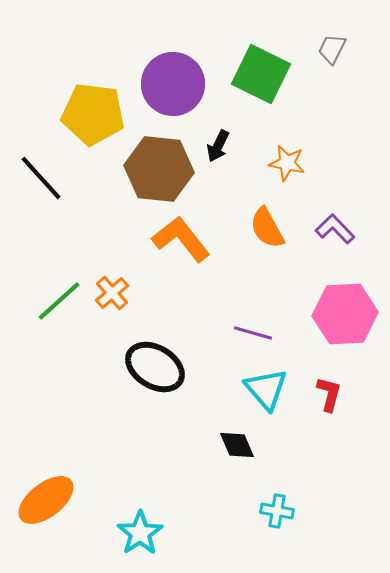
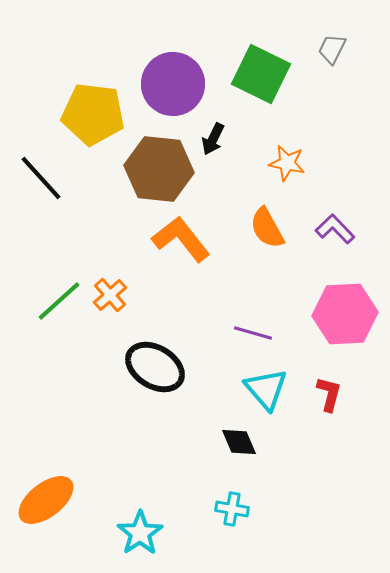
black arrow: moved 5 px left, 7 px up
orange cross: moved 2 px left, 2 px down
black diamond: moved 2 px right, 3 px up
cyan cross: moved 45 px left, 2 px up
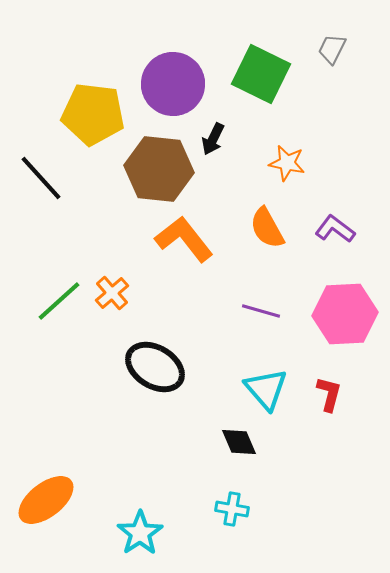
purple L-shape: rotated 9 degrees counterclockwise
orange L-shape: moved 3 px right
orange cross: moved 2 px right, 2 px up
purple line: moved 8 px right, 22 px up
